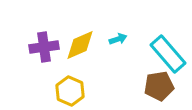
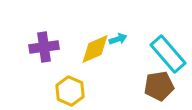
yellow diamond: moved 15 px right, 4 px down
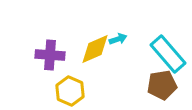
purple cross: moved 6 px right, 8 px down; rotated 12 degrees clockwise
brown pentagon: moved 3 px right, 1 px up
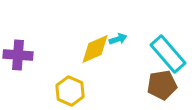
purple cross: moved 32 px left
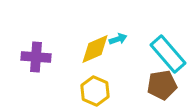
purple cross: moved 18 px right, 2 px down
yellow hexagon: moved 25 px right
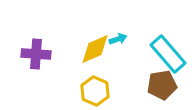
purple cross: moved 3 px up
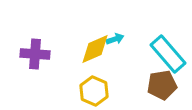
cyan arrow: moved 3 px left
purple cross: moved 1 px left
yellow hexagon: moved 1 px left
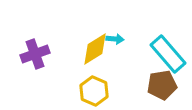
cyan arrow: rotated 24 degrees clockwise
yellow diamond: rotated 8 degrees counterclockwise
purple cross: rotated 24 degrees counterclockwise
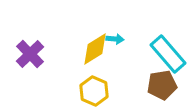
purple cross: moved 5 px left; rotated 24 degrees counterclockwise
